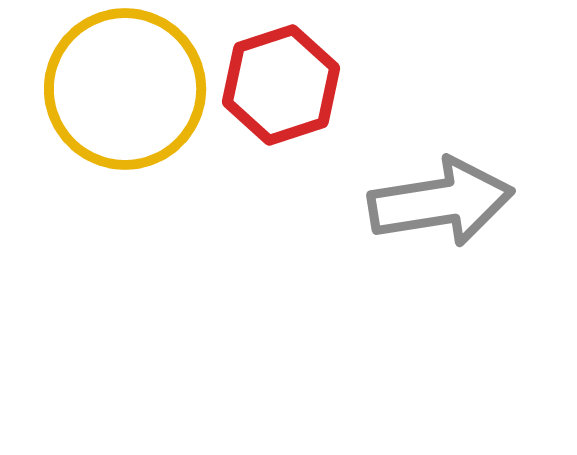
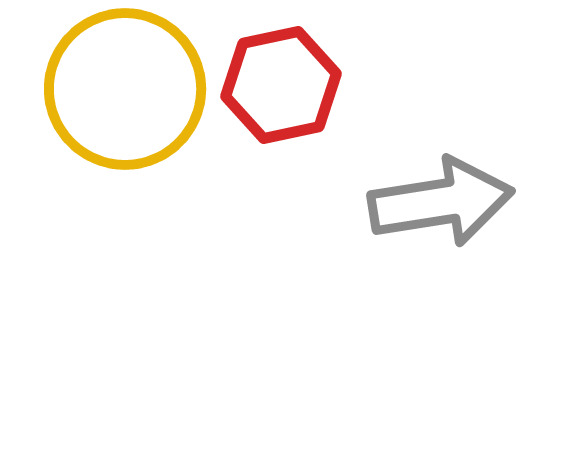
red hexagon: rotated 6 degrees clockwise
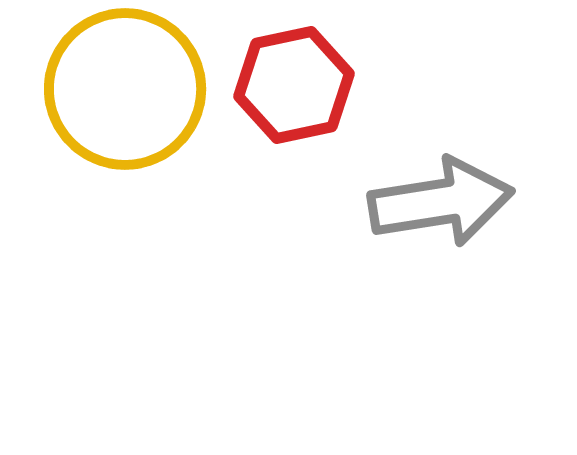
red hexagon: moved 13 px right
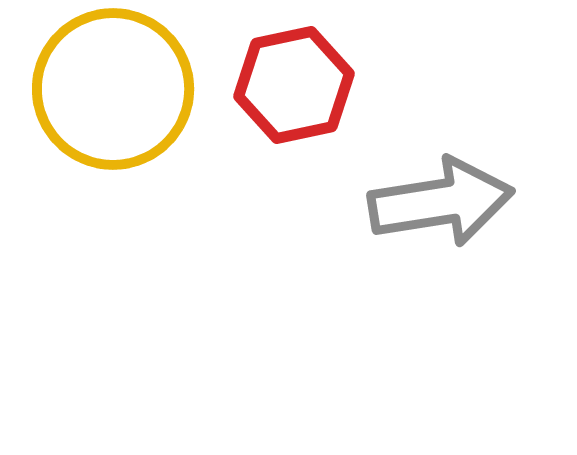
yellow circle: moved 12 px left
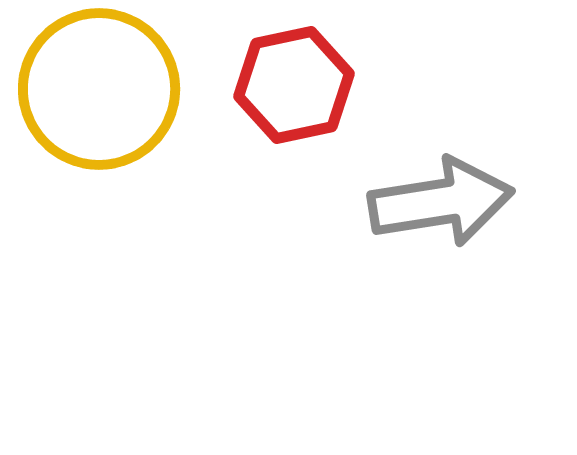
yellow circle: moved 14 px left
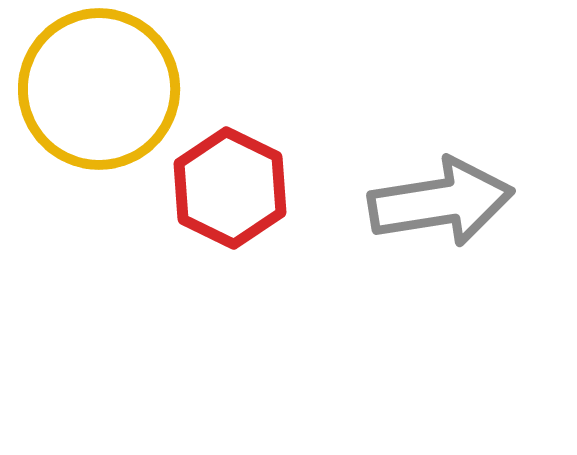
red hexagon: moved 64 px left, 103 px down; rotated 22 degrees counterclockwise
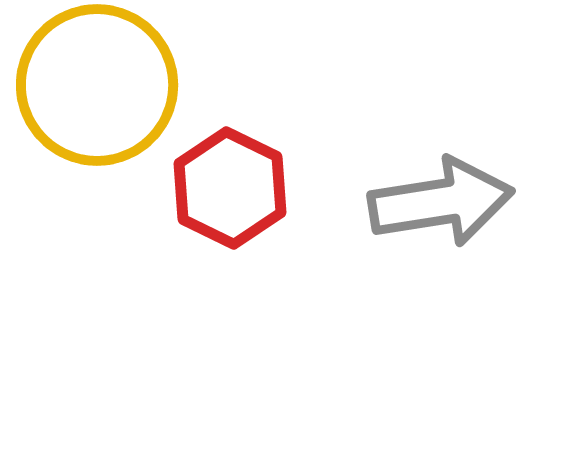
yellow circle: moved 2 px left, 4 px up
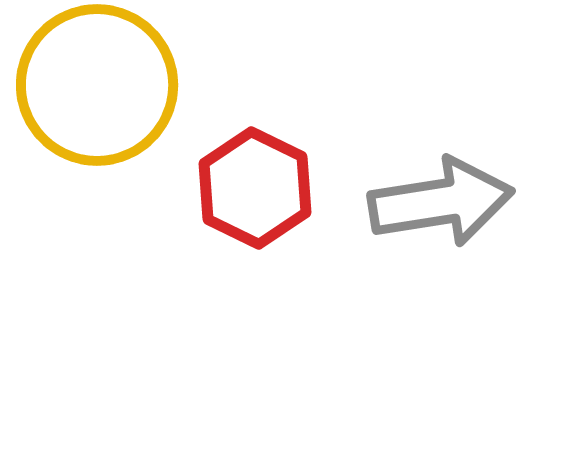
red hexagon: moved 25 px right
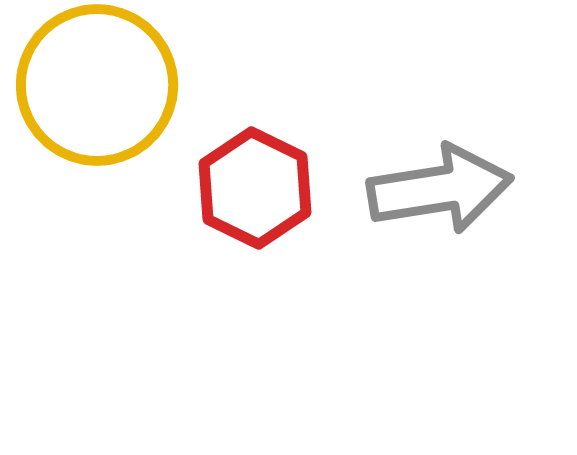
gray arrow: moved 1 px left, 13 px up
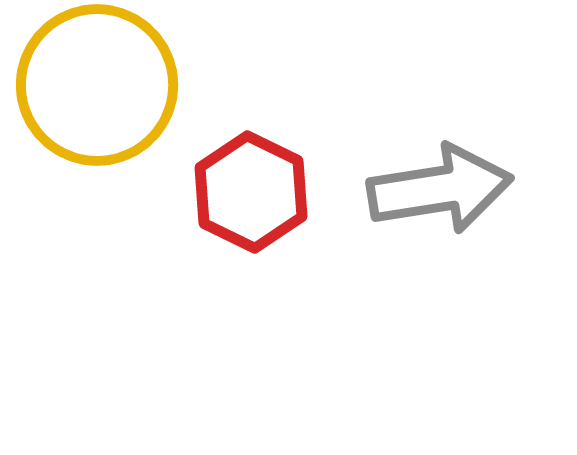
red hexagon: moved 4 px left, 4 px down
